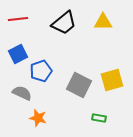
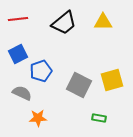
orange star: rotated 18 degrees counterclockwise
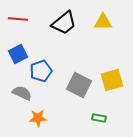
red line: rotated 12 degrees clockwise
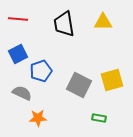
black trapezoid: moved 1 px down; rotated 120 degrees clockwise
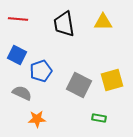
blue square: moved 1 px left, 1 px down; rotated 36 degrees counterclockwise
orange star: moved 1 px left, 1 px down
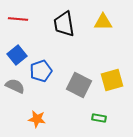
blue square: rotated 24 degrees clockwise
gray semicircle: moved 7 px left, 7 px up
orange star: rotated 12 degrees clockwise
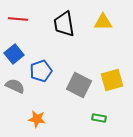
blue square: moved 3 px left, 1 px up
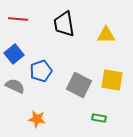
yellow triangle: moved 3 px right, 13 px down
yellow square: rotated 25 degrees clockwise
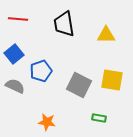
orange star: moved 10 px right, 3 px down
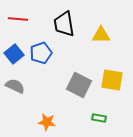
yellow triangle: moved 5 px left
blue pentagon: moved 18 px up
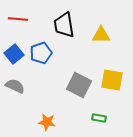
black trapezoid: moved 1 px down
